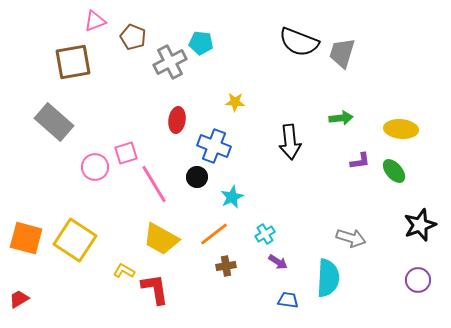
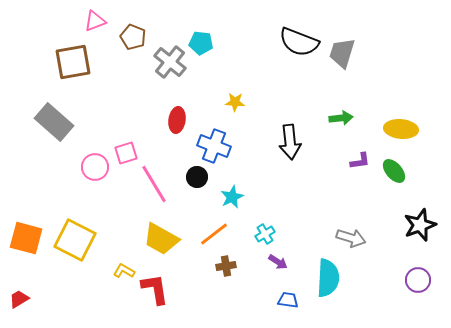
gray cross: rotated 24 degrees counterclockwise
yellow square: rotated 6 degrees counterclockwise
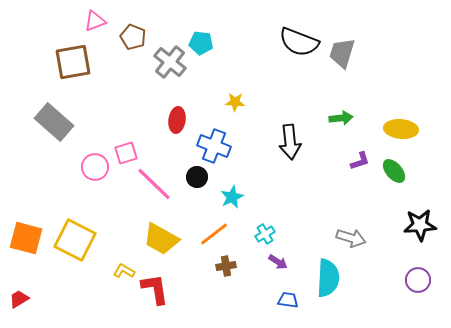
purple L-shape: rotated 10 degrees counterclockwise
pink line: rotated 15 degrees counterclockwise
black star: rotated 16 degrees clockwise
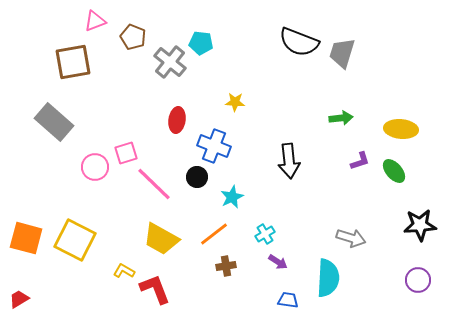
black arrow: moved 1 px left, 19 px down
red L-shape: rotated 12 degrees counterclockwise
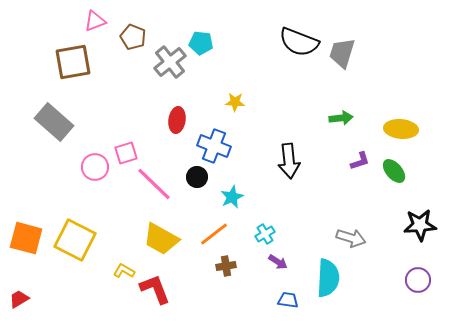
gray cross: rotated 12 degrees clockwise
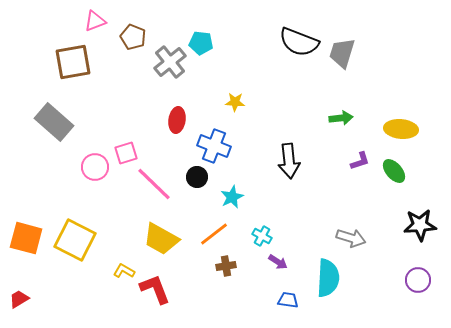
cyan cross: moved 3 px left, 2 px down; rotated 30 degrees counterclockwise
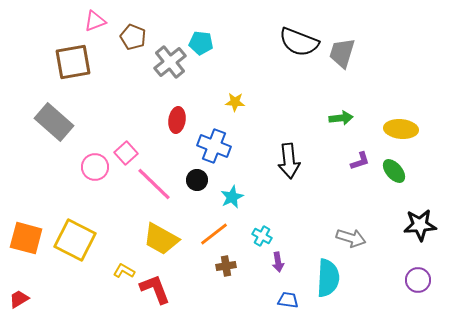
pink square: rotated 25 degrees counterclockwise
black circle: moved 3 px down
purple arrow: rotated 48 degrees clockwise
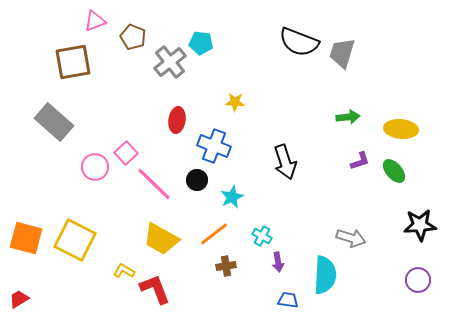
green arrow: moved 7 px right, 1 px up
black arrow: moved 4 px left, 1 px down; rotated 12 degrees counterclockwise
cyan semicircle: moved 3 px left, 3 px up
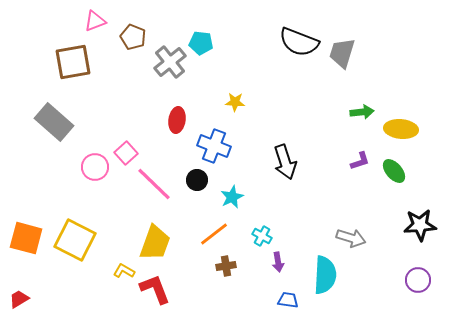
green arrow: moved 14 px right, 5 px up
yellow trapezoid: moved 6 px left, 4 px down; rotated 99 degrees counterclockwise
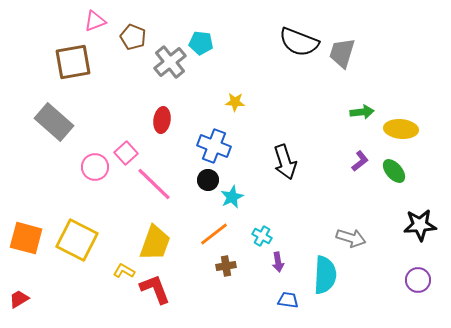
red ellipse: moved 15 px left
purple L-shape: rotated 20 degrees counterclockwise
black circle: moved 11 px right
yellow square: moved 2 px right
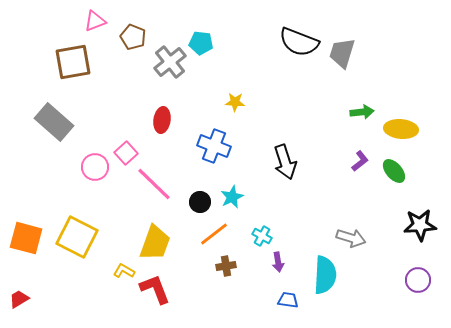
black circle: moved 8 px left, 22 px down
yellow square: moved 3 px up
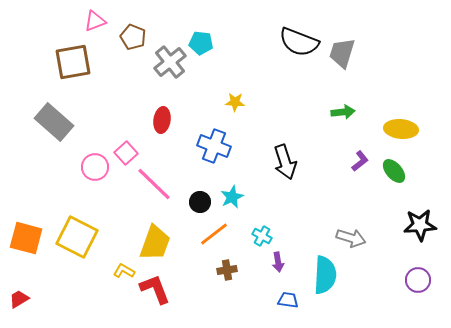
green arrow: moved 19 px left
brown cross: moved 1 px right, 4 px down
